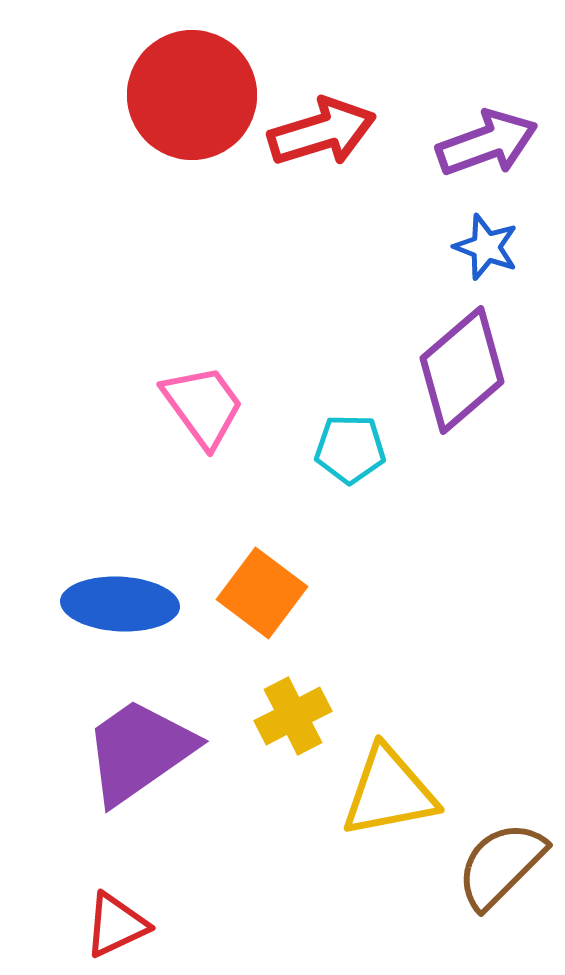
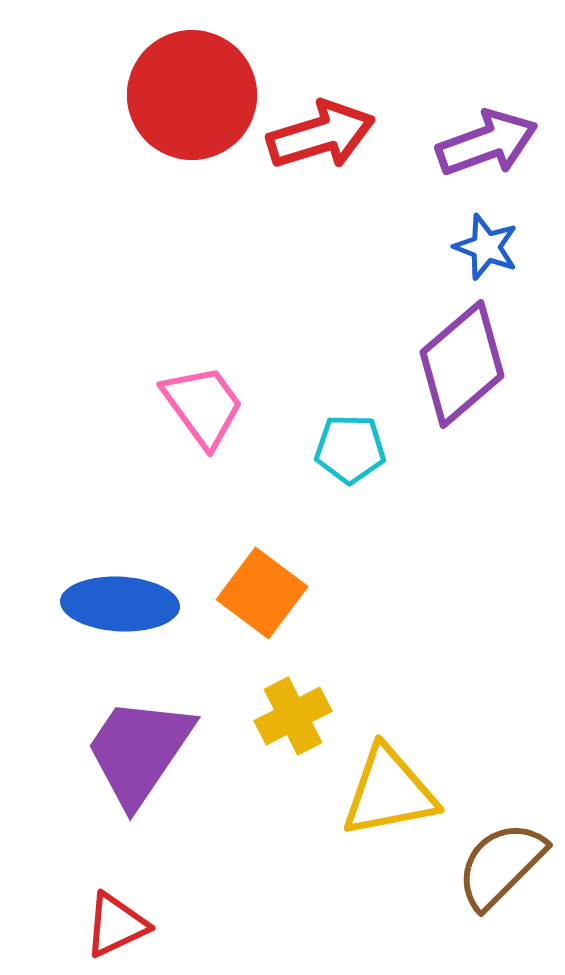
red arrow: moved 1 px left, 3 px down
purple diamond: moved 6 px up
purple trapezoid: rotated 21 degrees counterclockwise
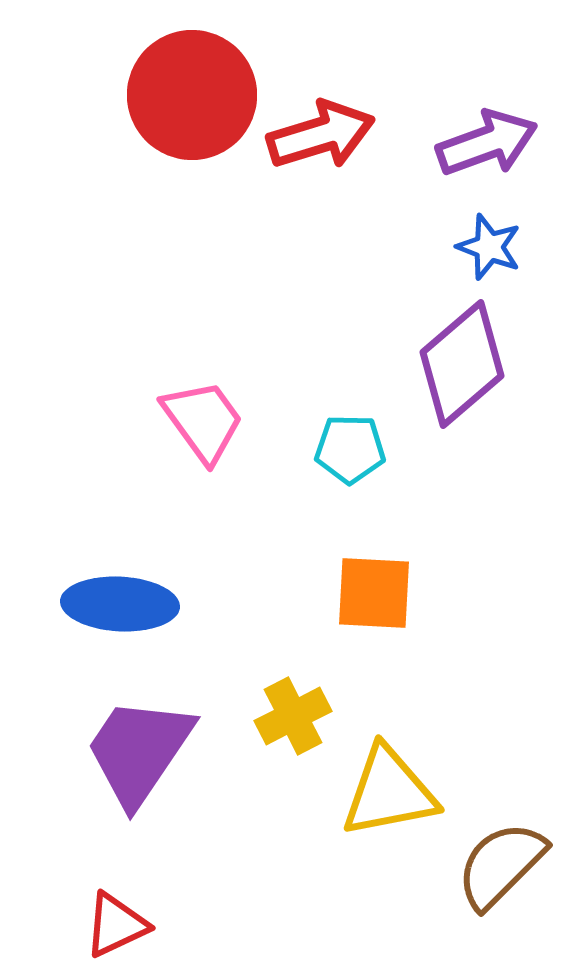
blue star: moved 3 px right
pink trapezoid: moved 15 px down
orange square: moved 112 px right; rotated 34 degrees counterclockwise
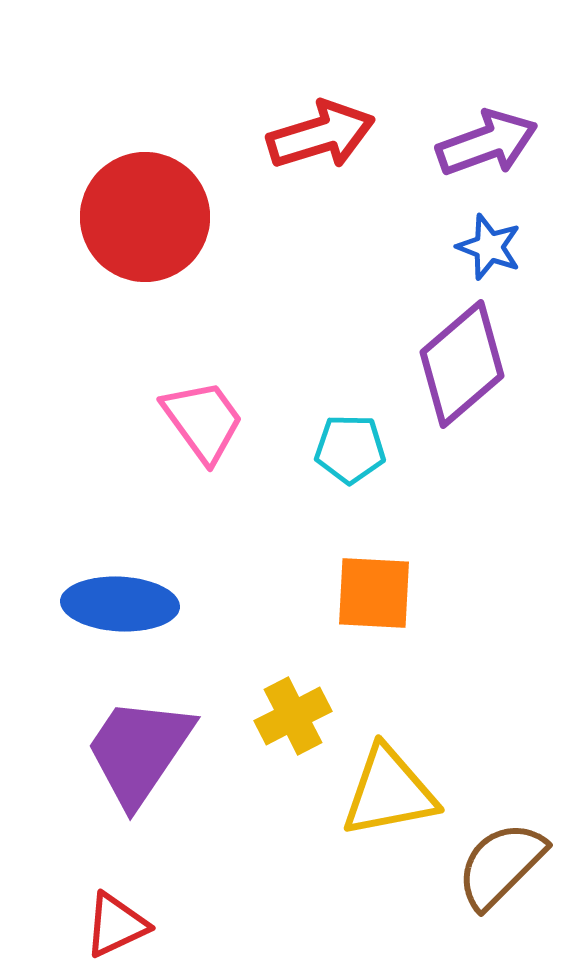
red circle: moved 47 px left, 122 px down
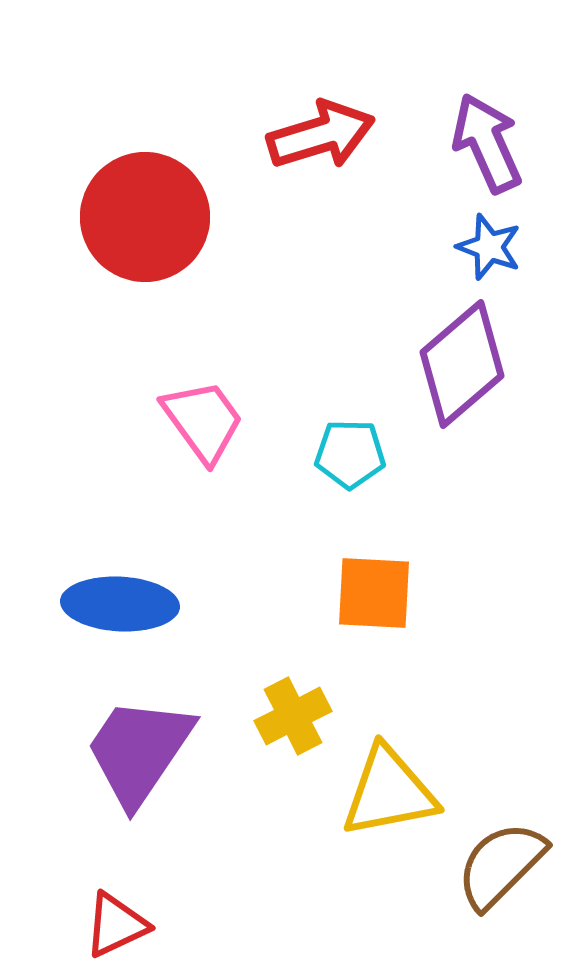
purple arrow: rotated 94 degrees counterclockwise
cyan pentagon: moved 5 px down
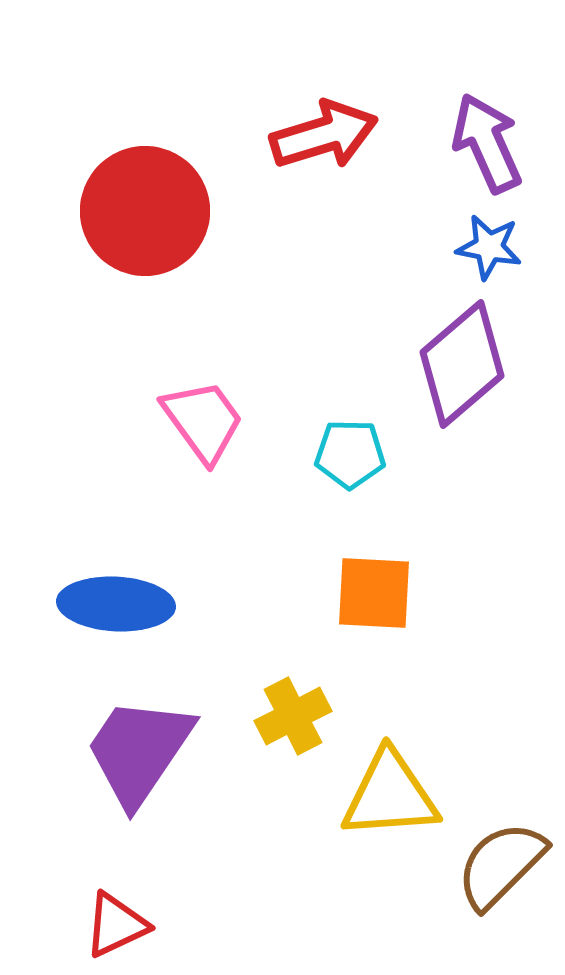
red arrow: moved 3 px right
red circle: moved 6 px up
blue star: rotated 10 degrees counterclockwise
blue ellipse: moved 4 px left
yellow triangle: moved 1 px right, 3 px down; rotated 7 degrees clockwise
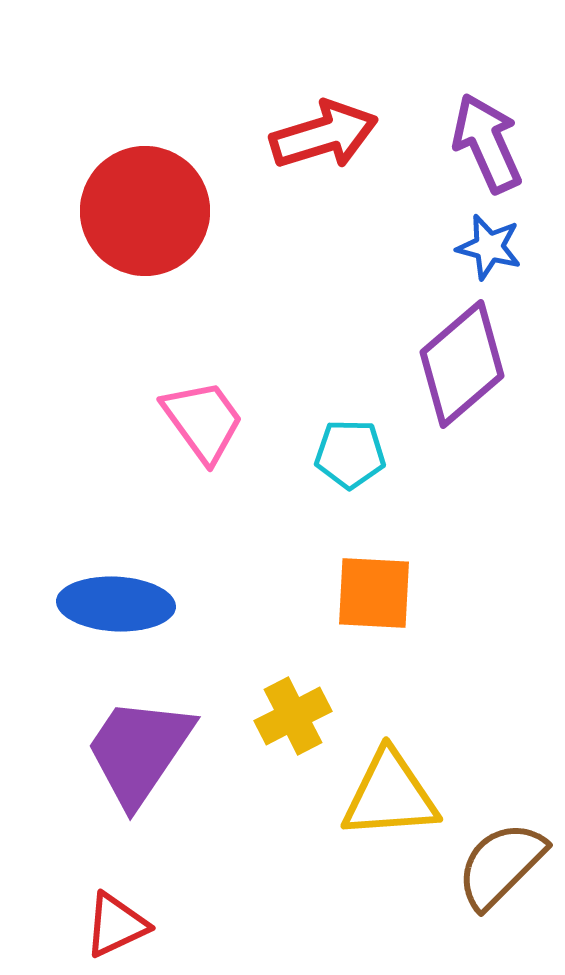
blue star: rotated 4 degrees clockwise
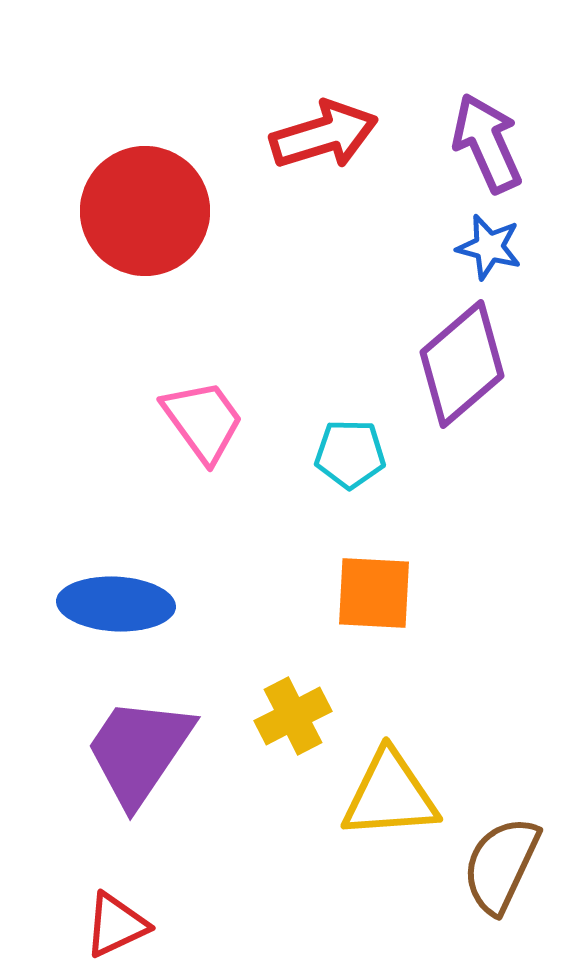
brown semicircle: rotated 20 degrees counterclockwise
